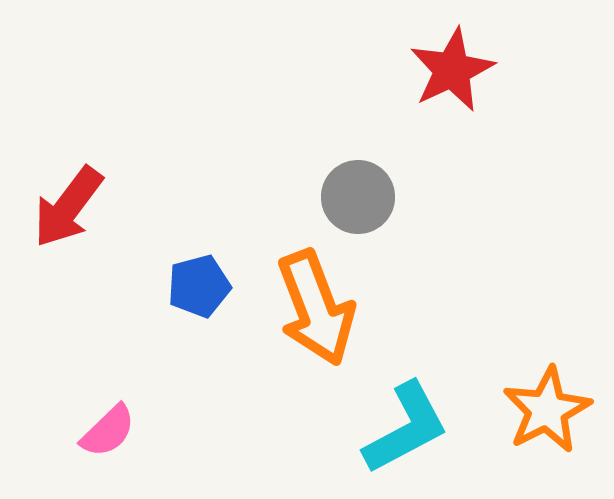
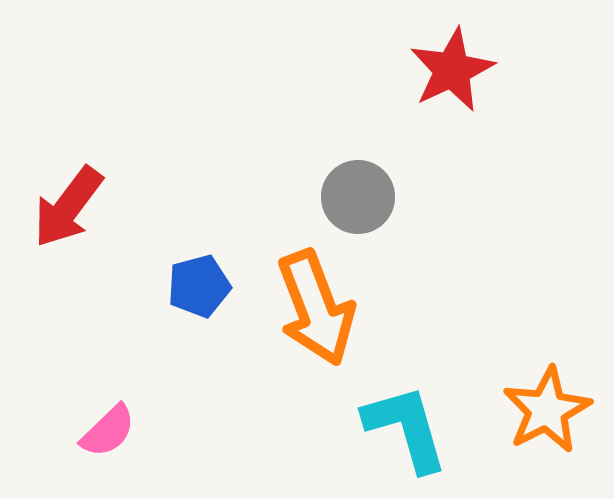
cyan L-shape: rotated 78 degrees counterclockwise
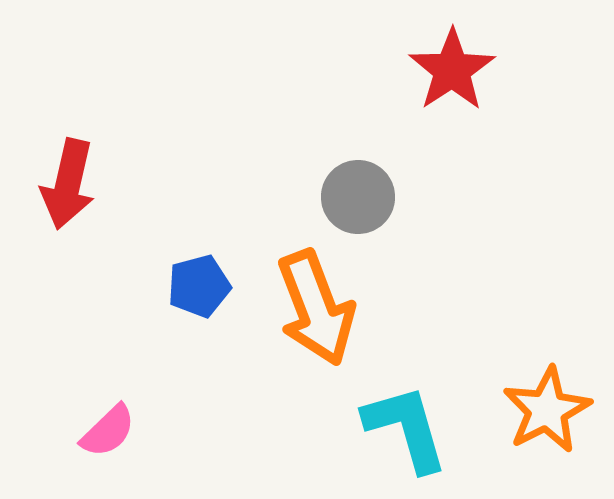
red star: rotated 8 degrees counterclockwise
red arrow: moved 23 px up; rotated 24 degrees counterclockwise
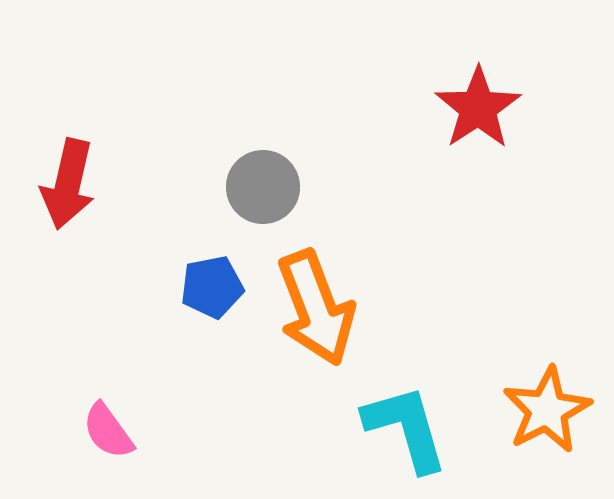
red star: moved 26 px right, 38 px down
gray circle: moved 95 px left, 10 px up
blue pentagon: moved 13 px right, 1 px down; rotated 4 degrees clockwise
pink semicircle: rotated 98 degrees clockwise
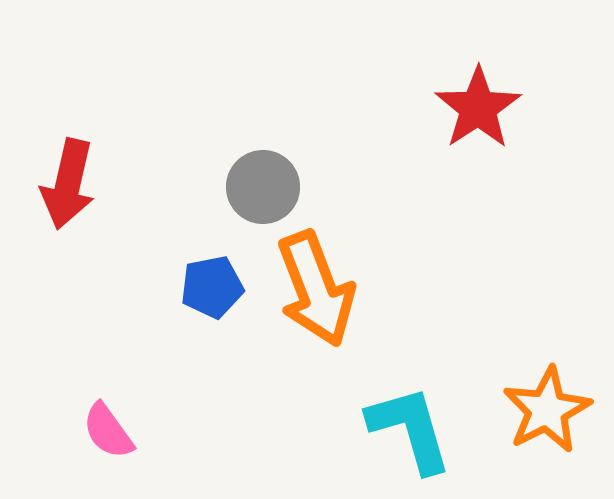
orange arrow: moved 19 px up
cyan L-shape: moved 4 px right, 1 px down
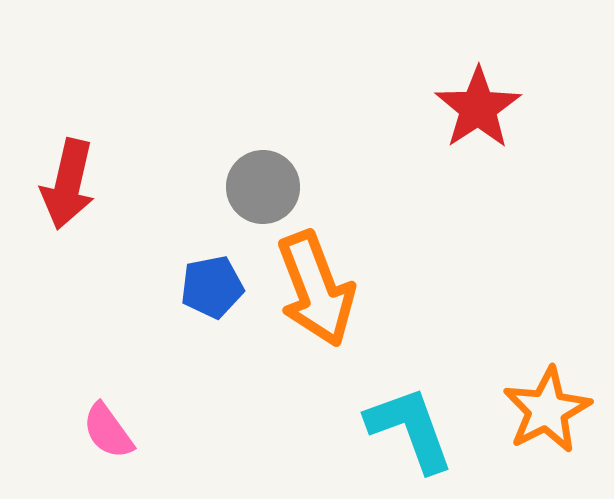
cyan L-shape: rotated 4 degrees counterclockwise
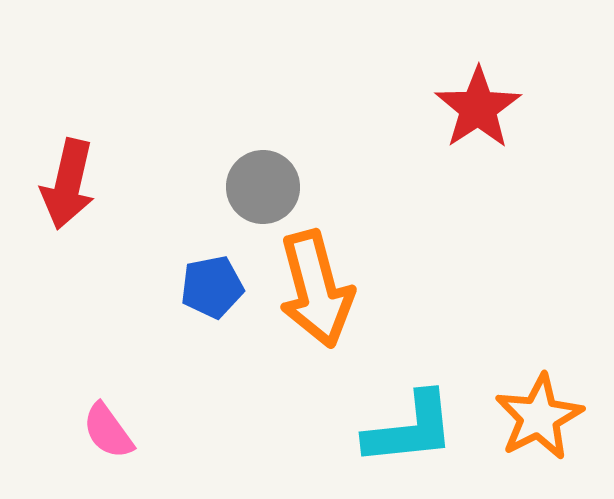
orange arrow: rotated 6 degrees clockwise
orange star: moved 8 px left, 7 px down
cyan L-shape: rotated 104 degrees clockwise
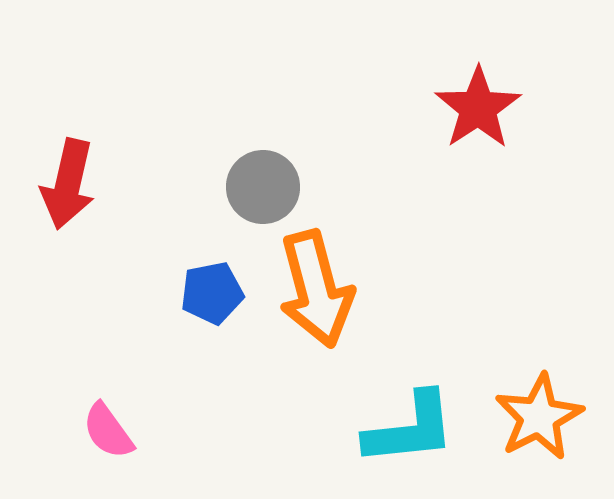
blue pentagon: moved 6 px down
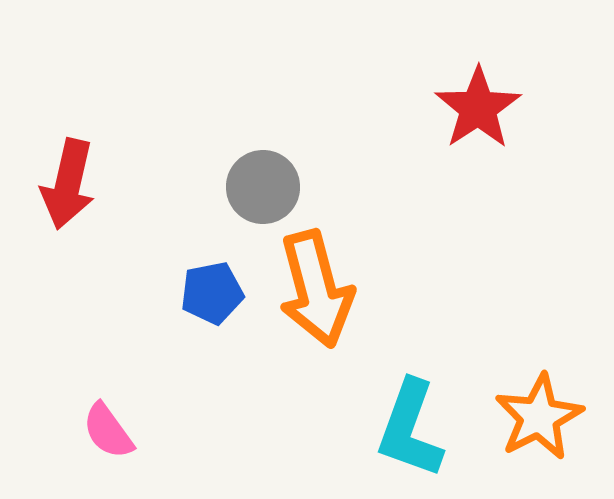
cyan L-shape: rotated 116 degrees clockwise
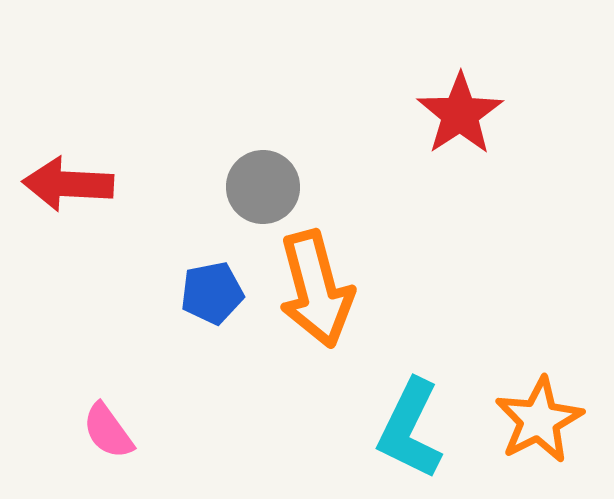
red star: moved 18 px left, 6 px down
red arrow: rotated 80 degrees clockwise
orange star: moved 3 px down
cyan L-shape: rotated 6 degrees clockwise
